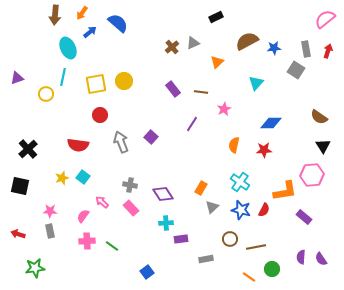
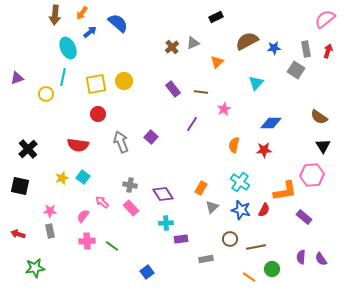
red circle at (100, 115): moved 2 px left, 1 px up
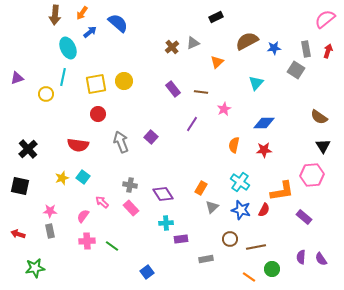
blue diamond at (271, 123): moved 7 px left
orange L-shape at (285, 191): moved 3 px left
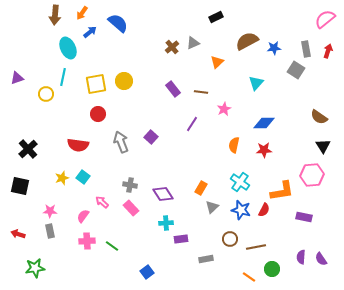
purple rectangle at (304, 217): rotated 28 degrees counterclockwise
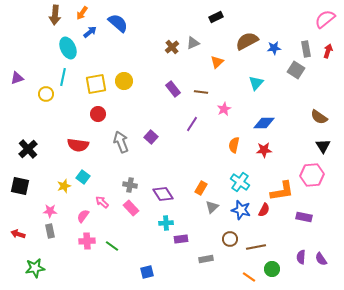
yellow star at (62, 178): moved 2 px right, 8 px down
blue square at (147, 272): rotated 24 degrees clockwise
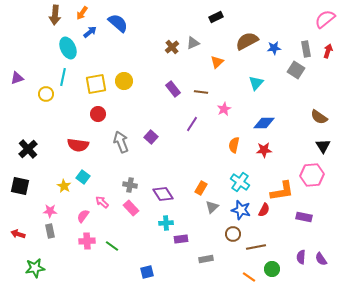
yellow star at (64, 186): rotated 24 degrees counterclockwise
brown circle at (230, 239): moved 3 px right, 5 px up
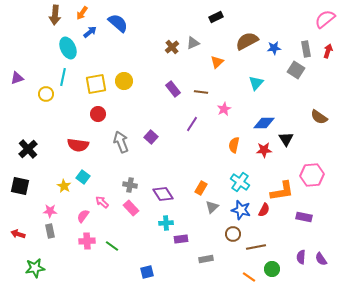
black triangle at (323, 146): moved 37 px left, 7 px up
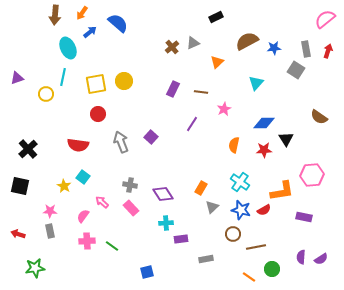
purple rectangle at (173, 89): rotated 63 degrees clockwise
red semicircle at (264, 210): rotated 32 degrees clockwise
purple semicircle at (321, 259): rotated 88 degrees counterclockwise
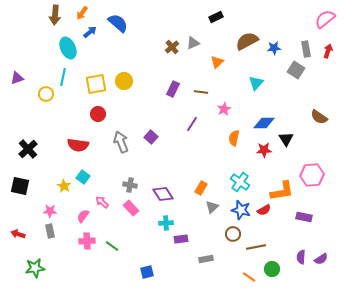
orange semicircle at (234, 145): moved 7 px up
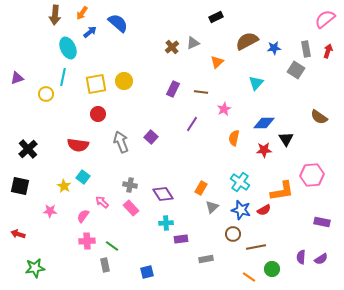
purple rectangle at (304, 217): moved 18 px right, 5 px down
gray rectangle at (50, 231): moved 55 px right, 34 px down
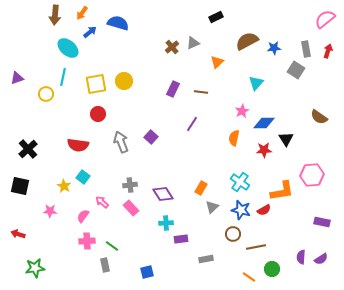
blue semicircle at (118, 23): rotated 25 degrees counterclockwise
cyan ellipse at (68, 48): rotated 25 degrees counterclockwise
pink star at (224, 109): moved 18 px right, 2 px down
gray cross at (130, 185): rotated 16 degrees counterclockwise
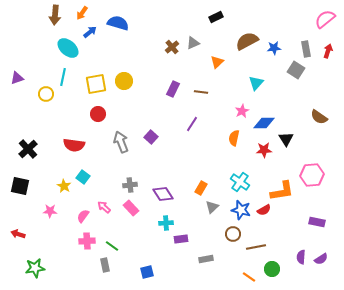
red semicircle at (78, 145): moved 4 px left
pink arrow at (102, 202): moved 2 px right, 5 px down
purple rectangle at (322, 222): moved 5 px left
